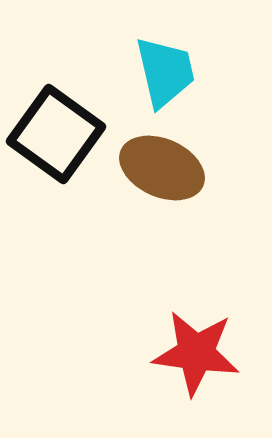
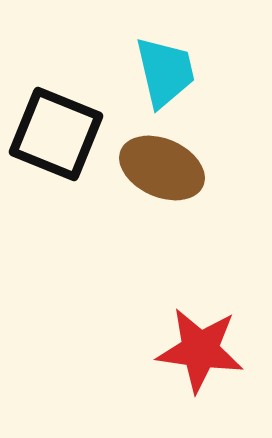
black square: rotated 14 degrees counterclockwise
red star: moved 4 px right, 3 px up
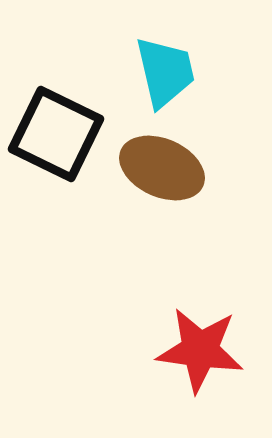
black square: rotated 4 degrees clockwise
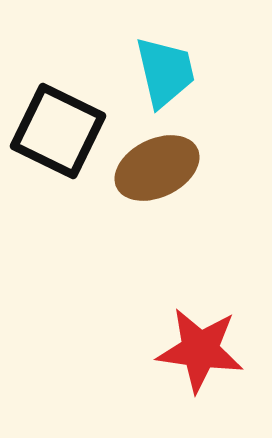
black square: moved 2 px right, 3 px up
brown ellipse: moved 5 px left; rotated 50 degrees counterclockwise
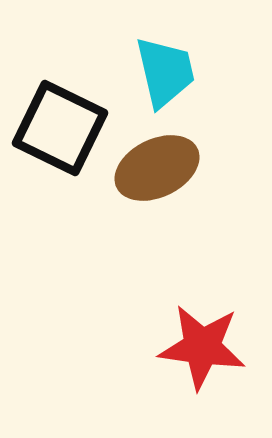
black square: moved 2 px right, 3 px up
red star: moved 2 px right, 3 px up
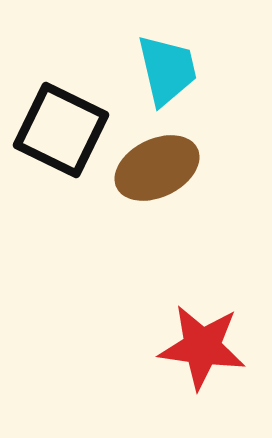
cyan trapezoid: moved 2 px right, 2 px up
black square: moved 1 px right, 2 px down
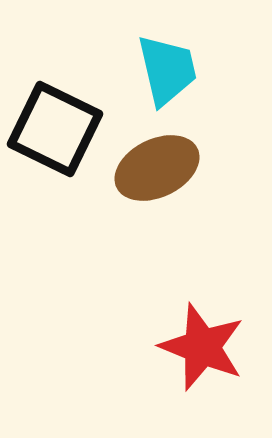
black square: moved 6 px left, 1 px up
red star: rotated 14 degrees clockwise
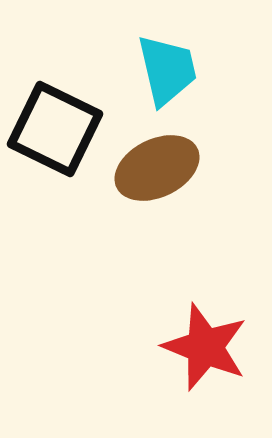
red star: moved 3 px right
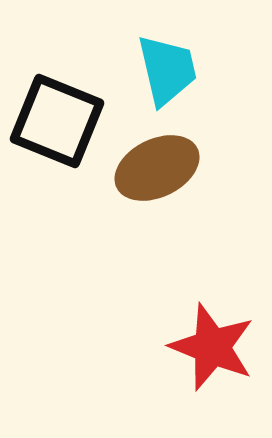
black square: moved 2 px right, 8 px up; rotated 4 degrees counterclockwise
red star: moved 7 px right
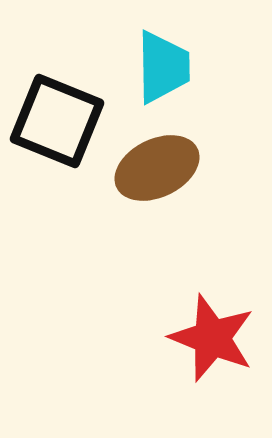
cyan trapezoid: moved 4 px left, 3 px up; rotated 12 degrees clockwise
red star: moved 9 px up
